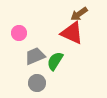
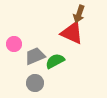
brown arrow: rotated 36 degrees counterclockwise
pink circle: moved 5 px left, 11 px down
green semicircle: rotated 30 degrees clockwise
gray circle: moved 2 px left
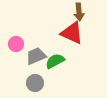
brown arrow: moved 2 px up; rotated 24 degrees counterclockwise
pink circle: moved 2 px right
gray trapezoid: moved 1 px right
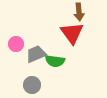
red triangle: rotated 30 degrees clockwise
gray trapezoid: moved 2 px up
green semicircle: rotated 144 degrees counterclockwise
gray circle: moved 3 px left, 2 px down
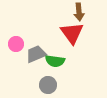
gray circle: moved 16 px right
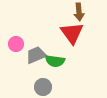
gray trapezoid: moved 1 px down
gray circle: moved 5 px left, 2 px down
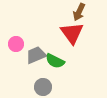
brown arrow: rotated 30 degrees clockwise
green semicircle: rotated 18 degrees clockwise
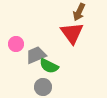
green semicircle: moved 6 px left, 5 px down
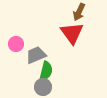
green semicircle: moved 3 px left, 5 px down; rotated 102 degrees counterclockwise
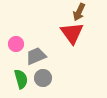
gray trapezoid: moved 1 px down
green semicircle: moved 25 px left, 8 px down; rotated 30 degrees counterclockwise
gray circle: moved 9 px up
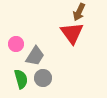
gray trapezoid: moved 1 px left; rotated 145 degrees clockwise
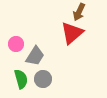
red triangle: rotated 25 degrees clockwise
gray circle: moved 1 px down
